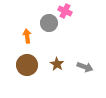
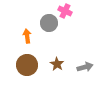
gray arrow: rotated 35 degrees counterclockwise
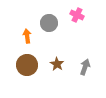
pink cross: moved 12 px right, 4 px down
gray arrow: rotated 56 degrees counterclockwise
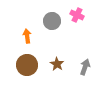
gray circle: moved 3 px right, 2 px up
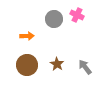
gray circle: moved 2 px right, 2 px up
orange arrow: rotated 96 degrees clockwise
gray arrow: rotated 56 degrees counterclockwise
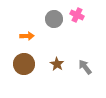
brown circle: moved 3 px left, 1 px up
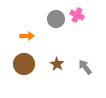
gray circle: moved 2 px right
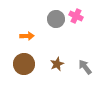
pink cross: moved 1 px left, 1 px down
brown star: rotated 16 degrees clockwise
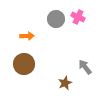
pink cross: moved 2 px right, 1 px down
brown star: moved 8 px right, 19 px down
